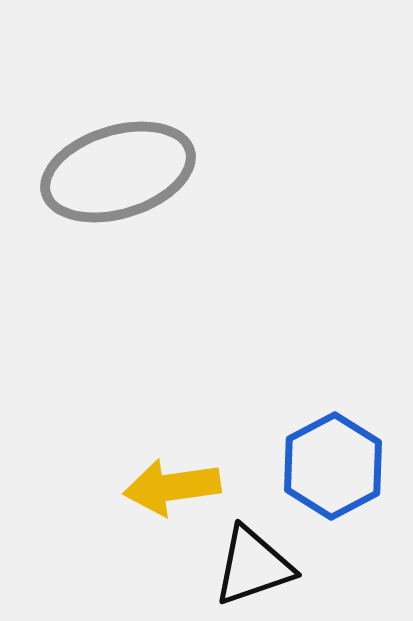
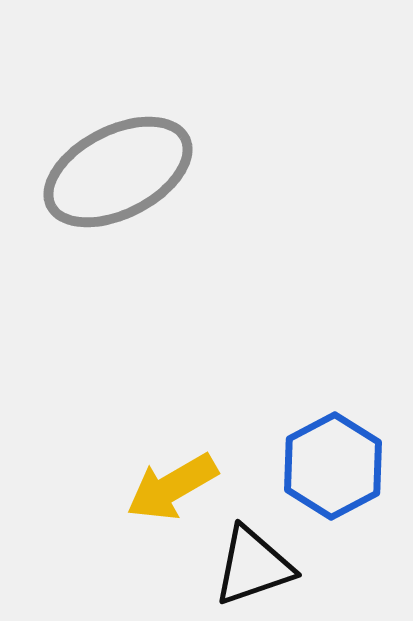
gray ellipse: rotated 10 degrees counterclockwise
yellow arrow: rotated 22 degrees counterclockwise
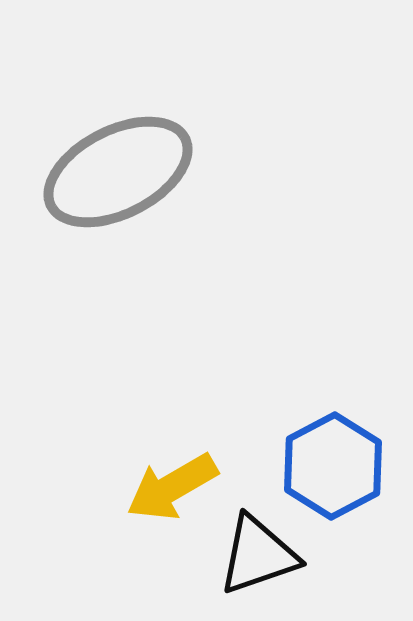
black triangle: moved 5 px right, 11 px up
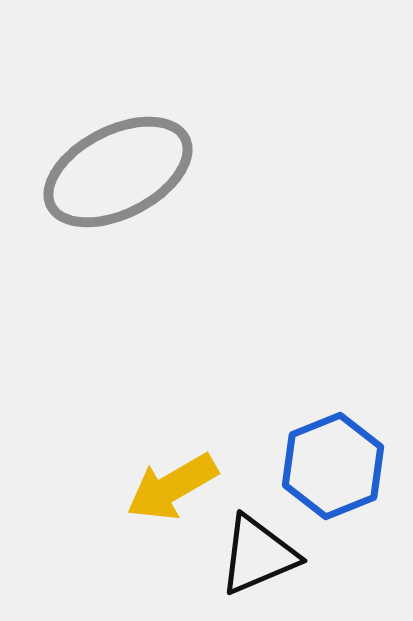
blue hexagon: rotated 6 degrees clockwise
black triangle: rotated 4 degrees counterclockwise
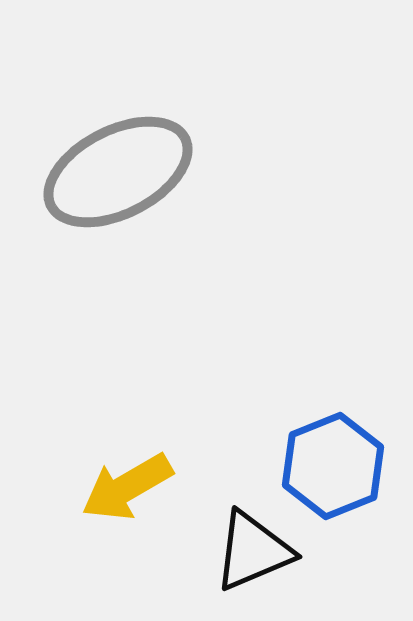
yellow arrow: moved 45 px left
black triangle: moved 5 px left, 4 px up
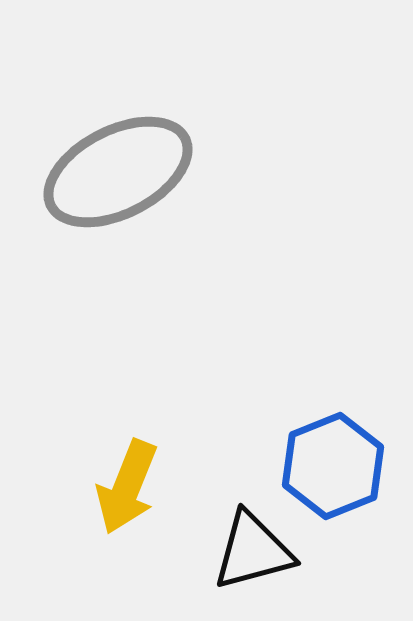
yellow arrow: rotated 38 degrees counterclockwise
black triangle: rotated 8 degrees clockwise
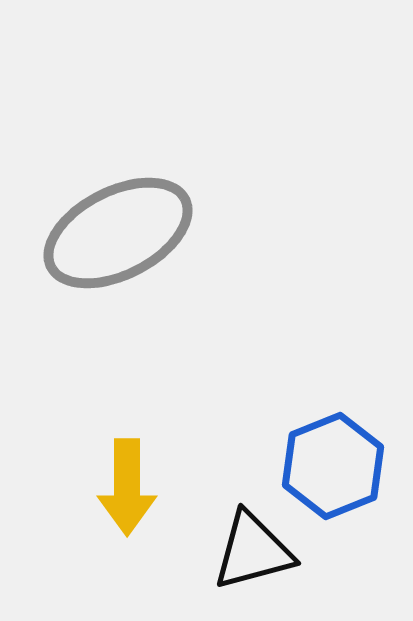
gray ellipse: moved 61 px down
yellow arrow: rotated 22 degrees counterclockwise
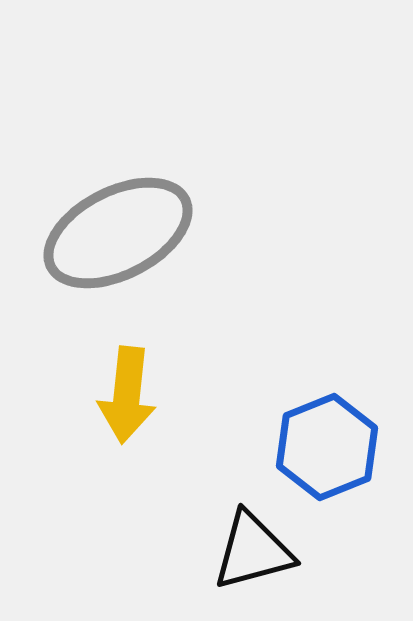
blue hexagon: moved 6 px left, 19 px up
yellow arrow: moved 92 px up; rotated 6 degrees clockwise
